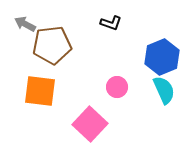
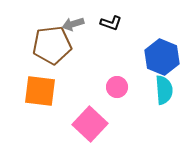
gray arrow: moved 48 px right; rotated 45 degrees counterclockwise
blue hexagon: rotated 16 degrees counterclockwise
cyan semicircle: rotated 20 degrees clockwise
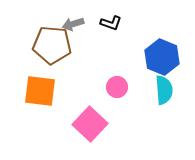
brown pentagon: rotated 12 degrees clockwise
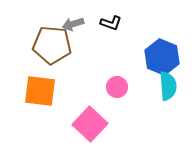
cyan semicircle: moved 4 px right, 4 px up
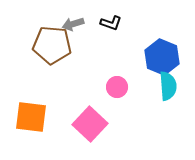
orange square: moved 9 px left, 26 px down
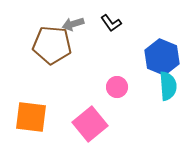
black L-shape: rotated 35 degrees clockwise
pink square: rotated 8 degrees clockwise
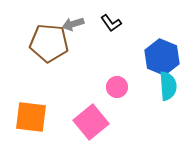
brown pentagon: moved 3 px left, 2 px up
pink square: moved 1 px right, 2 px up
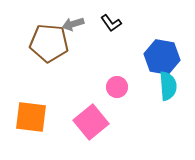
blue hexagon: rotated 12 degrees counterclockwise
